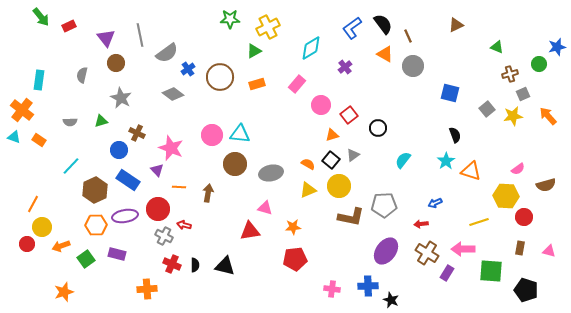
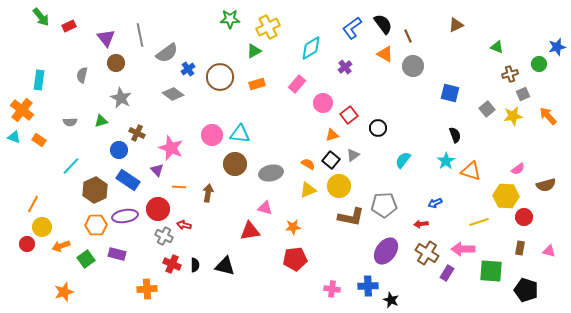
pink circle at (321, 105): moved 2 px right, 2 px up
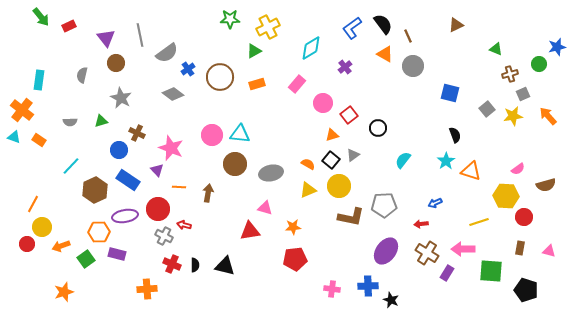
green triangle at (497, 47): moved 1 px left, 2 px down
orange hexagon at (96, 225): moved 3 px right, 7 px down
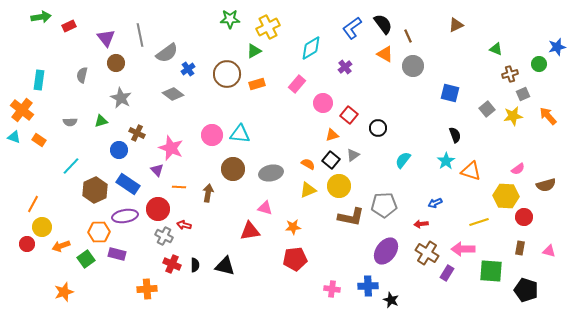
green arrow at (41, 17): rotated 60 degrees counterclockwise
brown circle at (220, 77): moved 7 px right, 3 px up
red square at (349, 115): rotated 12 degrees counterclockwise
brown circle at (235, 164): moved 2 px left, 5 px down
blue rectangle at (128, 180): moved 4 px down
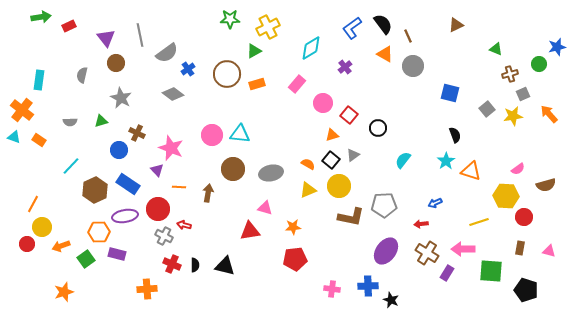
orange arrow at (548, 116): moved 1 px right, 2 px up
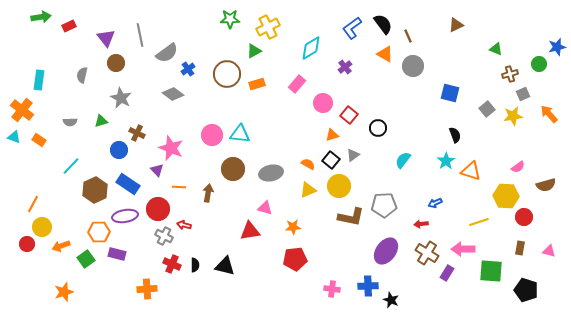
pink semicircle at (518, 169): moved 2 px up
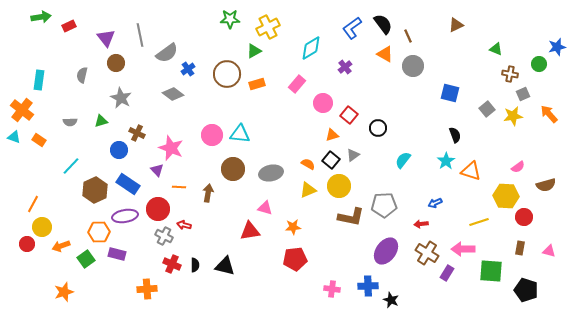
brown cross at (510, 74): rotated 28 degrees clockwise
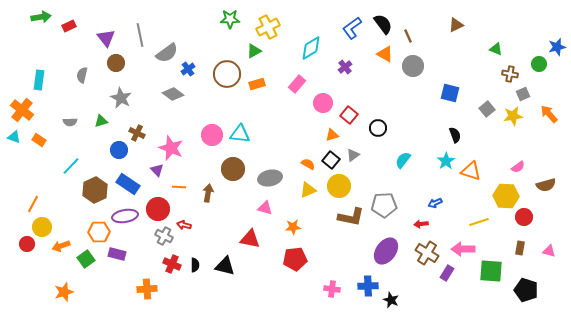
gray ellipse at (271, 173): moved 1 px left, 5 px down
red triangle at (250, 231): moved 8 px down; rotated 20 degrees clockwise
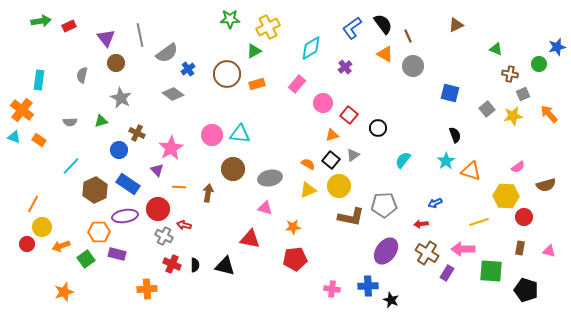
green arrow at (41, 17): moved 4 px down
pink star at (171, 148): rotated 20 degrees clockwise
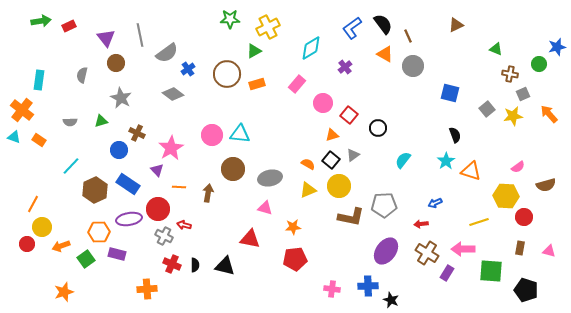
purple ellipse at (125, 216): moved 4 px right, 3 px down
